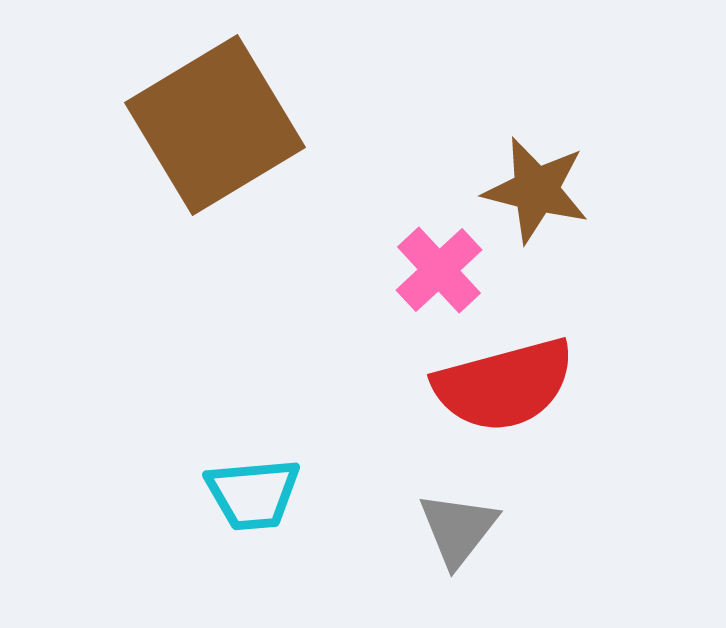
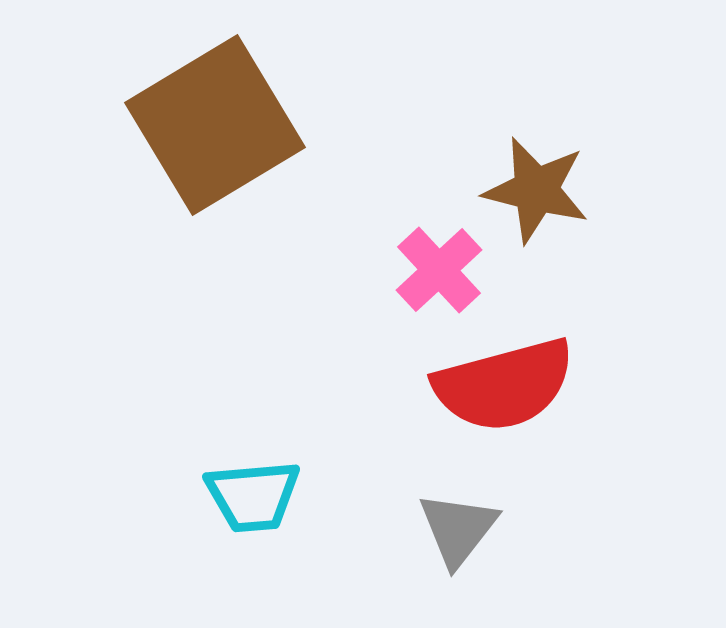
cyan trapezoid: moved 2 px down
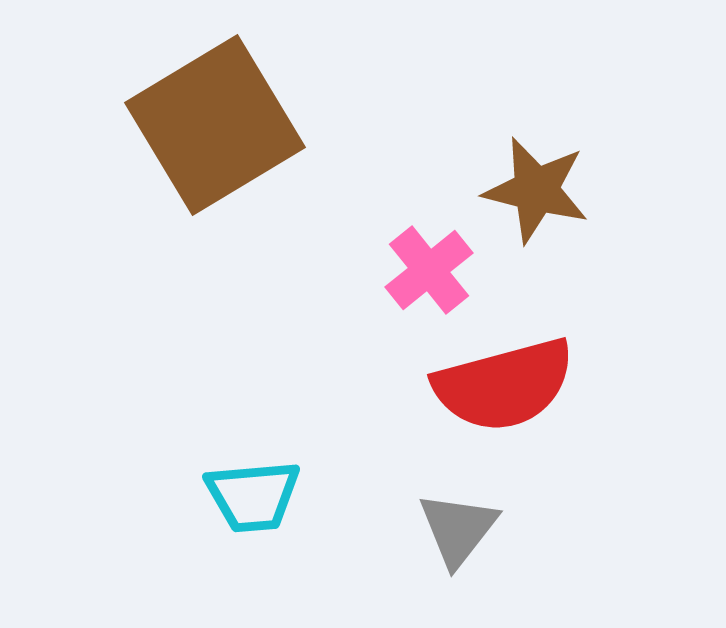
pink cross: moved 10 px left; rotated 4 degrees clockwise
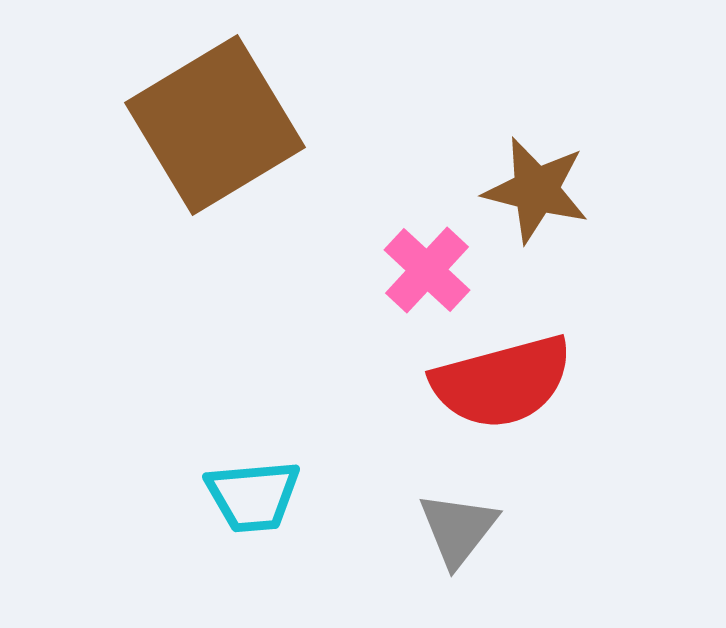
pink cross: moved 2 px left; rotated 8 degrees counterclockwise
red semicircle: moved 2 px left, 3 px up
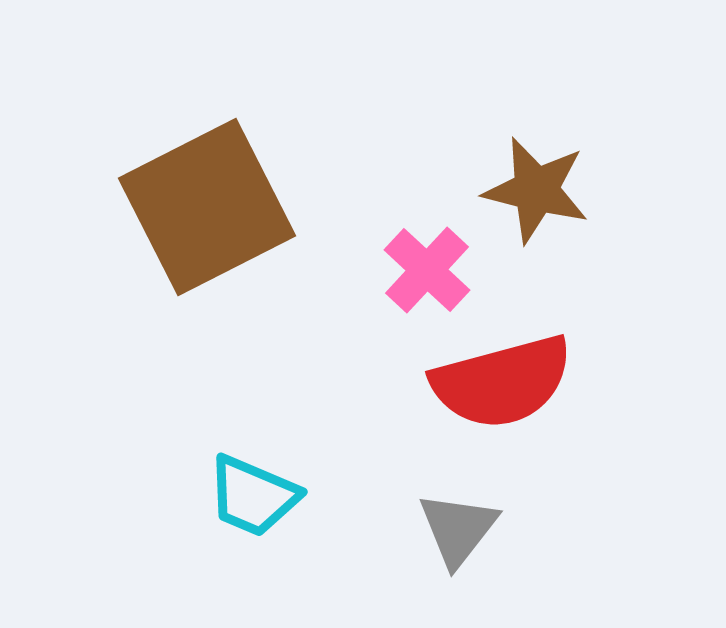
brown square: moved 8 px left, 82 px down; rotated 4 degrees clockwise
cyan trapezoid: rotated 28 degrees clockwise
